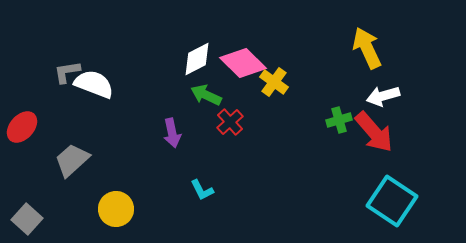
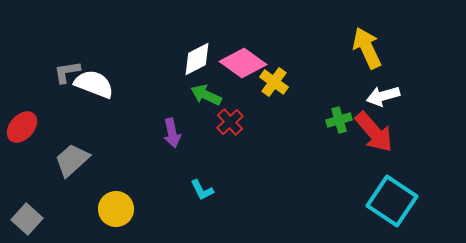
pink diamond: rotated 9 degrees counterclockwise
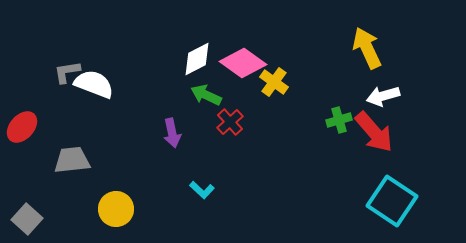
gray trapezoid: rotated 36 degrees clockwise
cyan L-shape: rotated 20 degrees counterclockwise
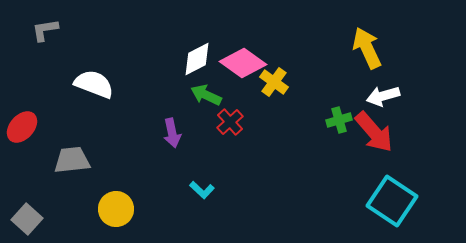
gray L-shape: moved 22 px left, 42 px up
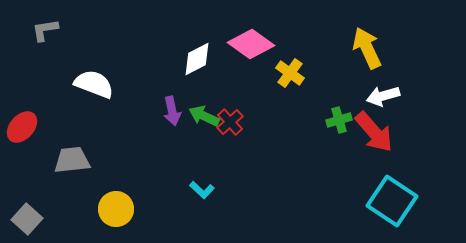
pink diamond: moved 8 px right, 19 px up
yellow cross: moved 16 px right, 9 px up
green arrow: moved 2 px left, 21 px down
purple arrow: moved 22 px up
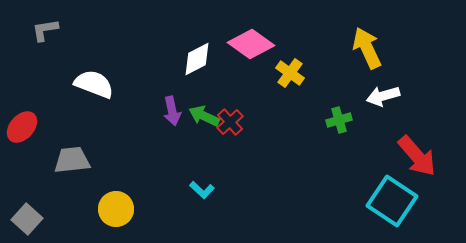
red arrow: moved 43 px right, 24 px down
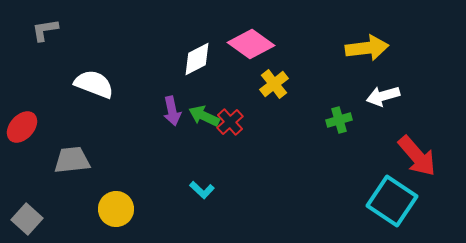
yellow arrow: rotated 108 degrees clockwise
yellow cross: moved 16 px left, 11 px down; rotated 16 degrees clockwise
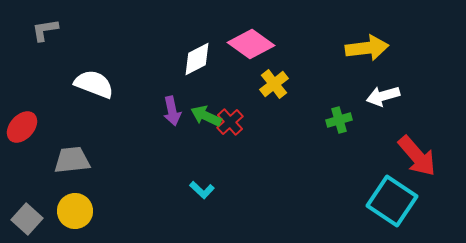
green arrow: moved 2 px right
yellow circle: moved 41 px left, 2 px down
